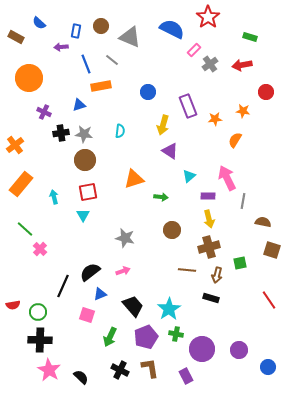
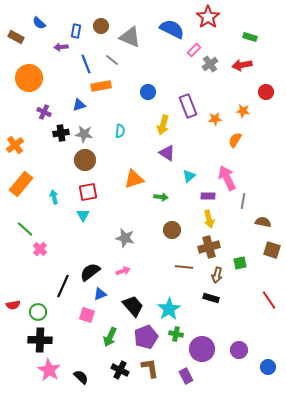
purple triangle at (170, 151): moved 3 px left, 2 px down
brown line at (187, 270): moved 3 px left, 3 px up
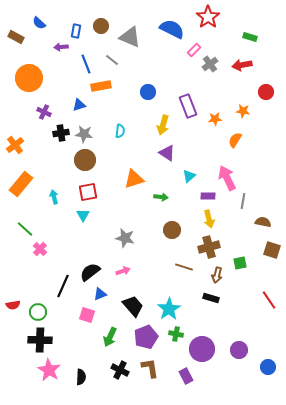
brown line at (184, 267): rotated 12 degrees clockwise
black semicircle at (81, 377): rotated 49 degrees clockwise
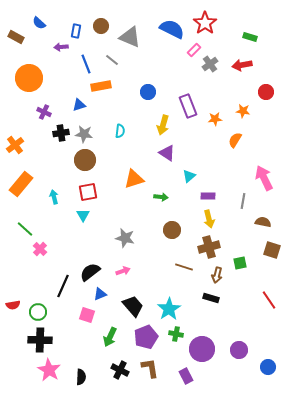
red star at (208, 17): moved 3 px left, 6 px down
pink arrow at (227, 178): moved 37 px right
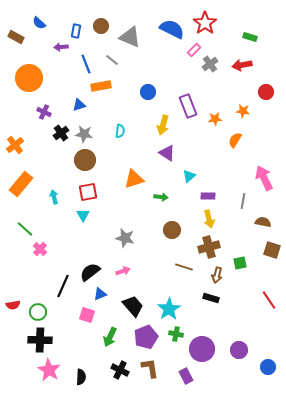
black cross at (61, 133): rotated 28 degrees counterclockwise
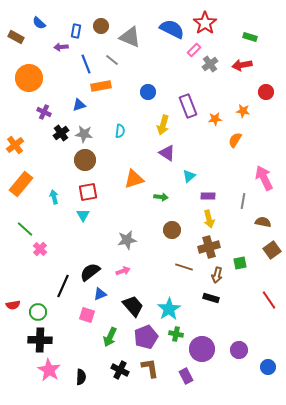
gray star at (125, 238): moved 2 px right, 2 px down; rotated 24 degrees counterclockwise
brown square at (272, 250): rotated 36 degrees clockwise
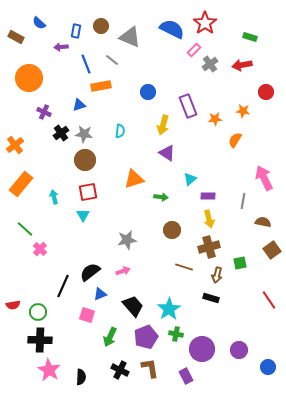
cyan triangle at (189, 176): moved 1 px right, 3 px down
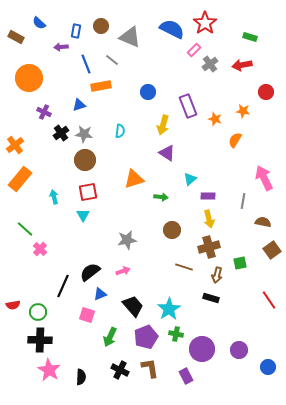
orange star at (215, 119): rotated 24 degrees clockwise
orange rectangle at (21, 184): moved 1 px left, 5 px up
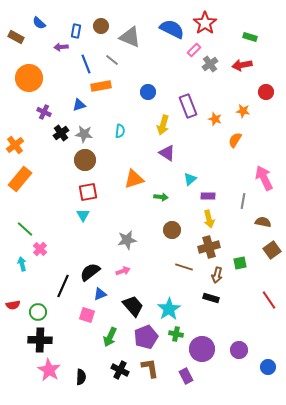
cyan arrow at (54, 197): moved 32 px left, 67 px down
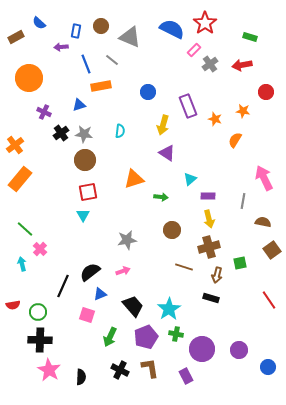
brown rectangle at (16, 37): rotated 56 degrees counterclockwise
